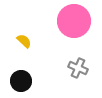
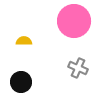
yellow semicircle: rotated 42 degrees counterclockwise
black circle: moved 1 px down
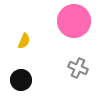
yellow semicircle: rotated 112 degrees clockwise
black circle: moved 2 px up
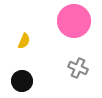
black circle: moved 1 px right, 1 px down
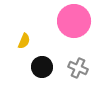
black circle: moved 20 px right, 14 px up
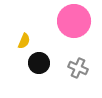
black circle: moved 3 px left, 4 px up
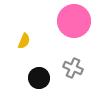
black circle: moved 15 px down
gray cross: moved 5 px left
